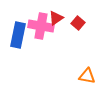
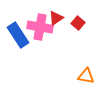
pink cross: moved 1 px left, 1 px down
blue rectangle: rotated 45 degrees counterclockwise
orange triangle: moved 1 px left
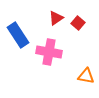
pink cross: moved 9 px right, 25 px down
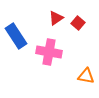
blue rectangle: moved 2 px left, 1 px down
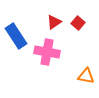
red triangle: moved 2 px left, 4 px down
pink cross: moved 2 px left
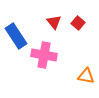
red triangle: rotated 35 degrees counterclockwise
pink cross: moved 3 px left, 3 px down
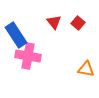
blue rectangle: moved 1 px up
pink cross: moved 16 px left, 1 px down
orange triangle: moved 7 px up
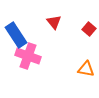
red square: moved 11 px right, 6 px down
pink cross: rotated 10 degrees clockwise
